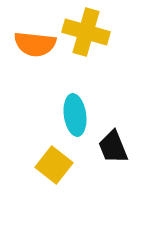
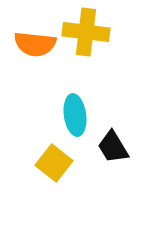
yellow cross: rotated 9 degrees counterclockwise
black trapezoid: rotated 9 degrees counterclockwise
yellow square: moved 2 px up
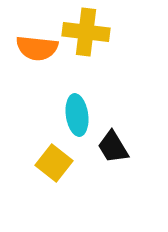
orange semicircle: moved 2 px right, 4 px down
cyan ellipse: moved 2 px right
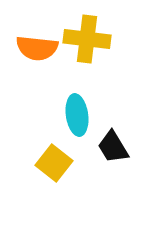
yellow cross: moved 1 px right, 7 px down
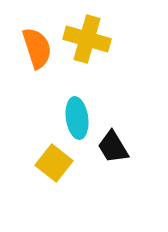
yellow cross: rotated 9 degrees clockwise
orange semicircle: rotated 114 degrees counterclockwise
cyan ellipse: moved 3 px down
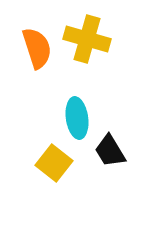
black trapezoid: moved 3 px left, 4 px down
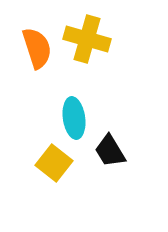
cyan ellipse: moved 3 px left
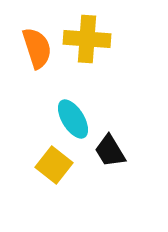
yellow cross: rotated 12 degrees counterclockwise
cyan ellipse: moved 1 px left, 1 px down; rotated 24 degrees counterclockwise
yellow square: moved 2 px down
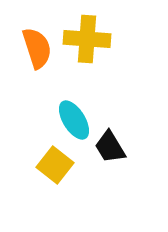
cyan ellipse: moved 1 px right, 1 px down
black trapezoid: moved 4 px up
yellow square: moved 1 px right
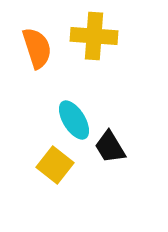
yellow cross: moved 7 px right, 3 px up
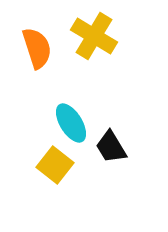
yellow cross: rotated 27 degrees clockwise
cyan ellipse: moved 3 px left, 3 px down
black trapezoid: moved 1 px right
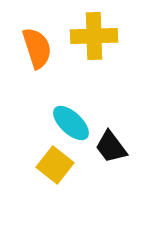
yellow cross: rotated 33 degrees counterclockwise
cyan ellipse: rotated 15 degrees counterclockwise
black trapezoid: rotated 6 degrees counterclockwise
